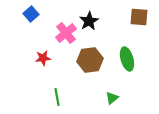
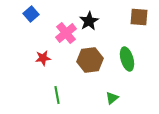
green line: moved 2 px up
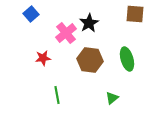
brown square: moved 4 px left, 3 px up
black star: moved 2 px down
brown hexagon: rotated 15 degrees clockwise
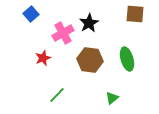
pink cross: moved 3 px left; rotated 10 degrees clockwise
red star: rotated 14 degrees counterclockwise
green line: rotated 54 degrees clockwise
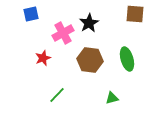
blue square: rotated 28 degrees clockwise
green triangle: rotated 24 degrees clockwise
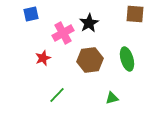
brown hexagon: rotated 15 degrees counterclockwise
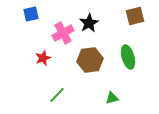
brown square: moved 2 px down; rotated 18 degrees counterclockwise
green ellipse: moved 1 px right, 2 px up
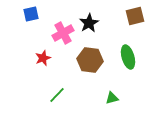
brown hexagon: rotated 15 degrees clockwise
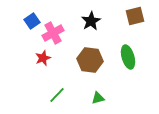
blue square: moved 1 px right, 7 px down; rotated 21 degrees counterclockwise
black star: moved 2 px right, 2 px up
pink cross: moved 10 px left
green triangle: moved 14 px left
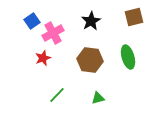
brown square: moved 1 px left, 1 px down
